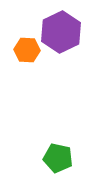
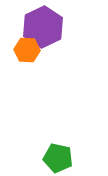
purple hexagon: moved 18 px left, 5 px up
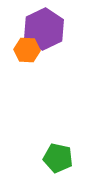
purple hexagon: moved 1 px right, 2 px down
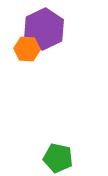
orange hexagon: moved 1 px up
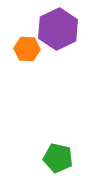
purple hexagon: moved 14 px right
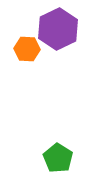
green pentagon: rotated 20 degrees clockwise
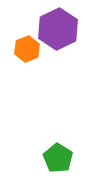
orange hexagon: rotated 25 degrees counterclockwise
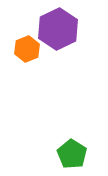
green pentagon: moved 14 px right, 4 px up
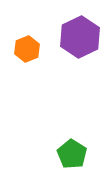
purple hexagon: moved 22 px right, 8 px down
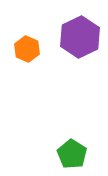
orange hexagon: rotated 15 degrees counterclockwise
